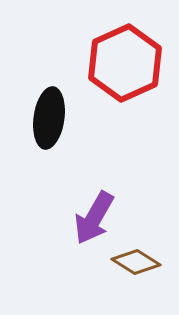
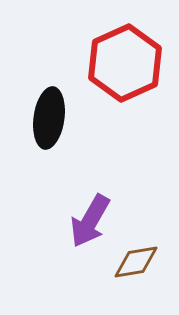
purple arrow: moved 4 px left, 3 px down
brown diamond: rotated 42 degrees counterclockwise
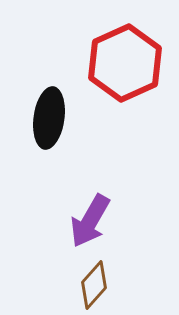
brown diamond: moved 42 px left, 23 px down; rotated 39 degrees counterclockwise
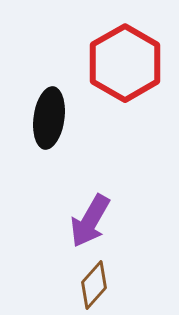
red hexagon: rotated 6 degrees counterclockwise
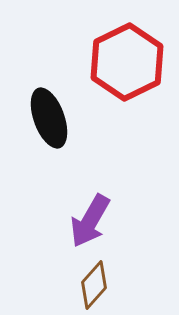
red hexagon: moved 2 px right, 1 px up; rotated 4 degrees clockwise
black ellipse: rotated 28 degrees counterclockwise
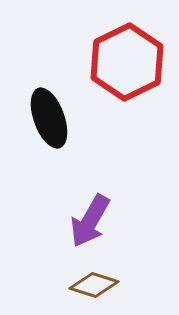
brown diamond: rotated 66 degrees clockwise
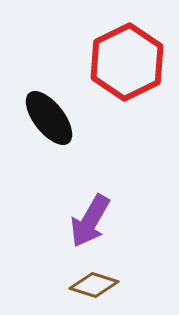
black ellipse: rotated 18 degrees counterclockwise
